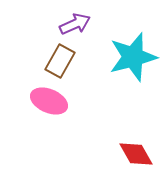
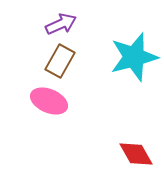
purple arrow: moved 14 px left
cyan star: moved 1 px right
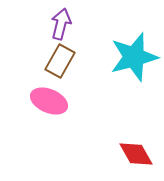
purple arrow: rotated 52 degrees counterclockwise
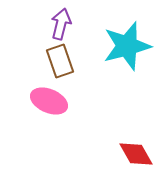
cyan star: moved 7 px left, 11 px up
brown rectangle: rotated 48 degrees counterclockwise
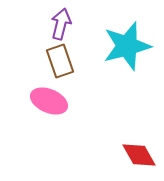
red diamond: moved 3 px right, 1 px down
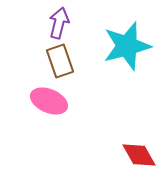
purple arrow: moved 2 px left, 1 px up
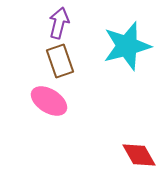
pink ellipse: rotated 9 degrees clockwise
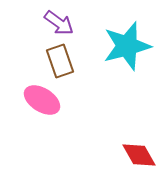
purple arrow: rotated 112 degrees clockwise
pink ellipse: moved 7 px left, 1 px up
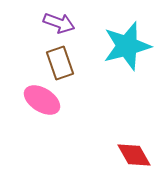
purple arrow: rotated 16 degrees counterclockwise
brown rectangle: moved 2 px down
red diamond: moved 5 px left
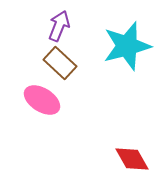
purple arrow: moved 3 px down; rotated 88 degrees counterclockwise
brown rectangle: rotated 28 degrees counterclockwise
red diamond: moved 2 px left, 4 px down
